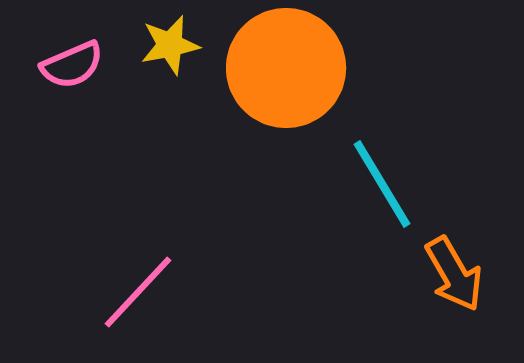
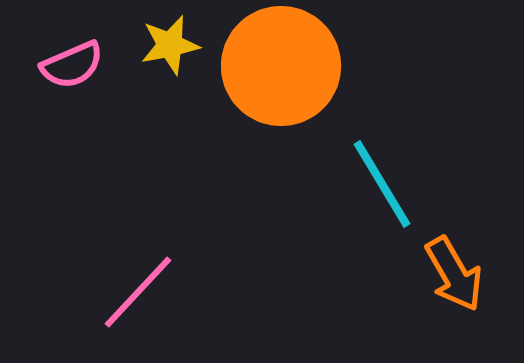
orange circle: moved 5 px left, 2 px up
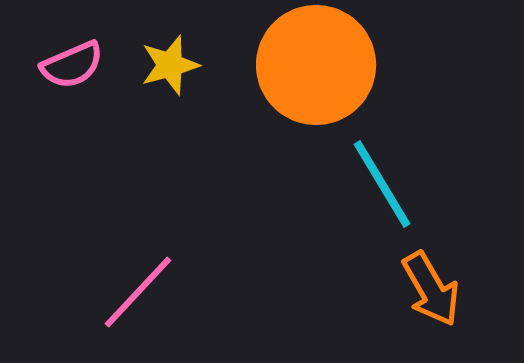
yellow star: moved 20 px down; rotated 4 degrees counterclockwise
orange circle: moved 35 px right, 1 px up
orange arrow: moved 23 px left, 15 px down
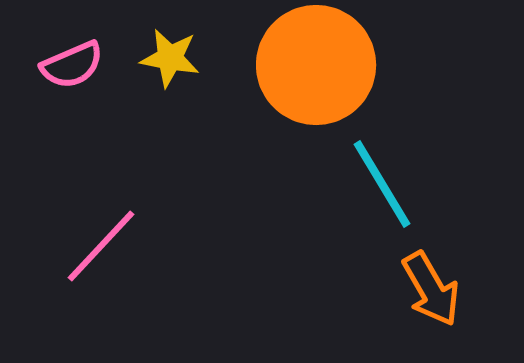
yellow star: moved 7 px up; rotated 26 degrees clockwise
pink line: moved 37 px left, 46 px up
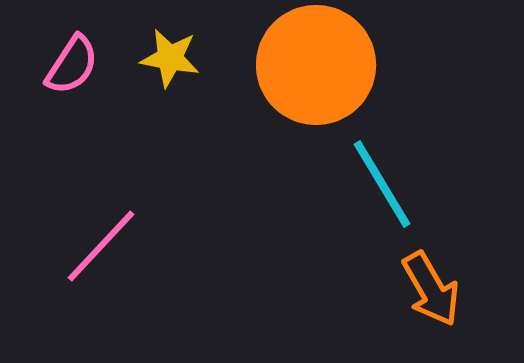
pink semicircle: rotated 34 degrees counterclockwise
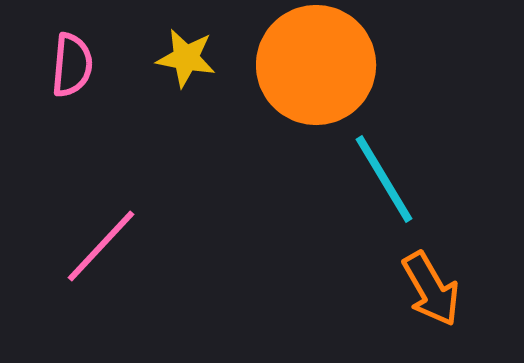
yellow star: moved 16 px right
pink semicircle: rotated 28 degrees counterclockwise
cyan line: moved 2 px right, 5 px up
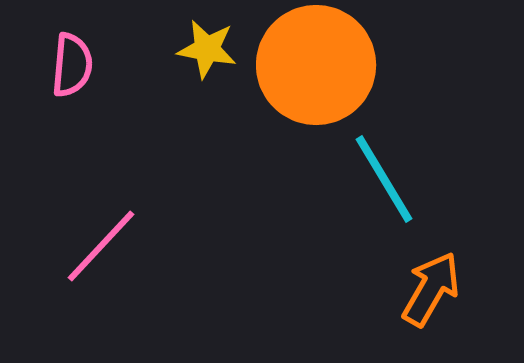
yellow star: moved 21 px right, 9 px up
orange arrow: rotated 120 degrees counterclockwise
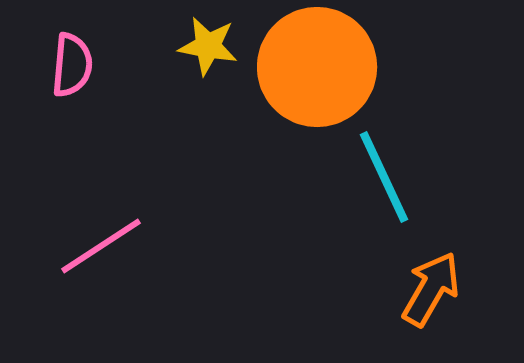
yellow star: moved 1 px right, 3 px up
orange circle: moved 1 px right, 2 px down
cyan line: moved 2 px up; rotated 6 degrees clockwise
pink line: rotated 14 degrees clockwise
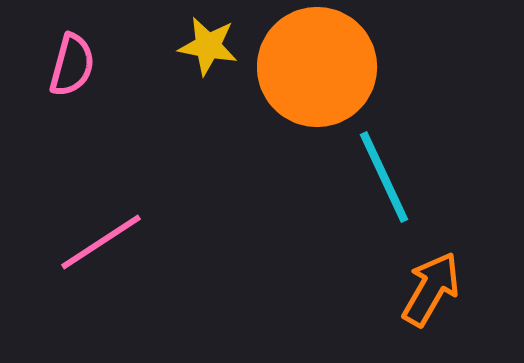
pink semicircle: rotated 10 degrees clockwise
pink line: moved 4 px up
